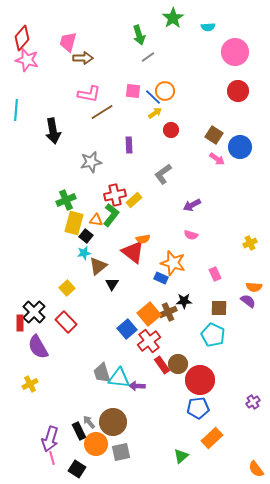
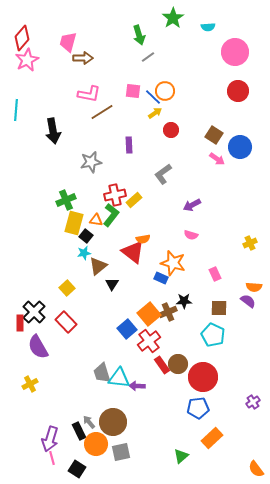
pink star at (27, 60): rotated 30 degrees clockwise
red circle at (200, 380): moved 3 px right, 3 px up
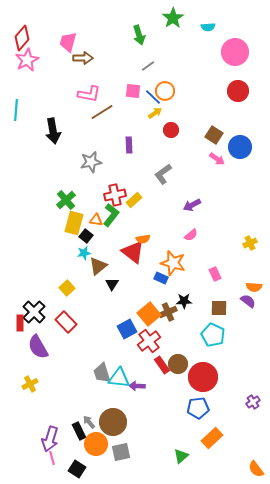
gray line at (148, 57): moved 9 px down
green cross at (66, 200): rotated 18 degrees counterclockwise
pink semicircle at (191, 235): rotated 56 degrees counterclockwise
blue square at (127, 329): rotated 12 degrees clockwise
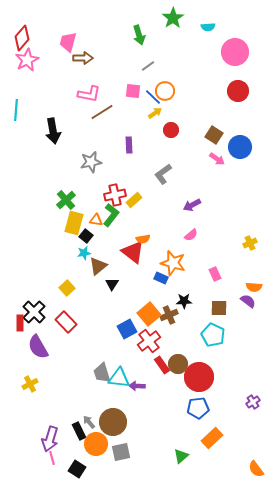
brown cross at (168, 312): moved 1 px right, 3 px down
red circle at (203, 377): moved 4 px left
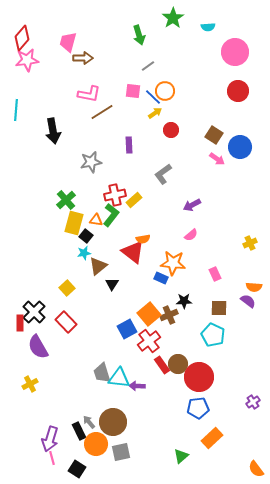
pink star at (27, 60): rotated 20 degrees clockwise
orange star at (173, 263): rotated 10 degrees counterclockwise
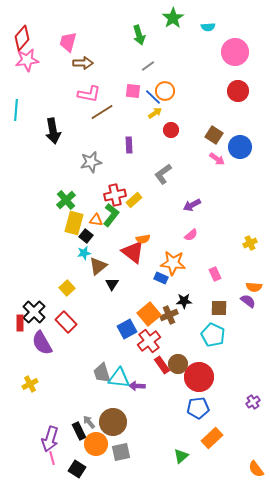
brown arrow at (83, 58): moved 5 px down
purple semicircle at (38, 347): moved 4 px right, 4 px up
